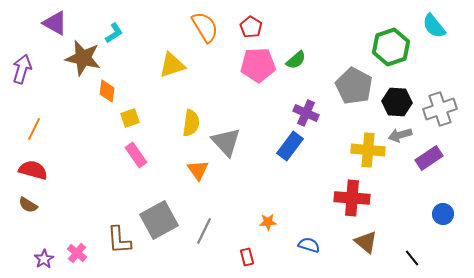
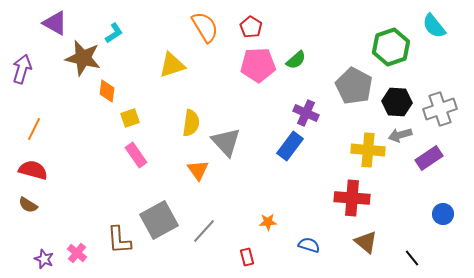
gray line: rotated 16 degrees clockwise
purple star: rotated 18 degrees counterclockwise
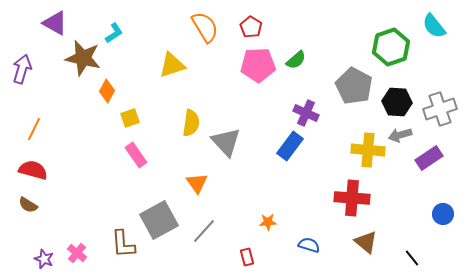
orange diamond: rotated 20 degrees clockwise
orange triangle: moved 1 px left, 13 px down
brown L-shape: moved 4 px right, 4 px down
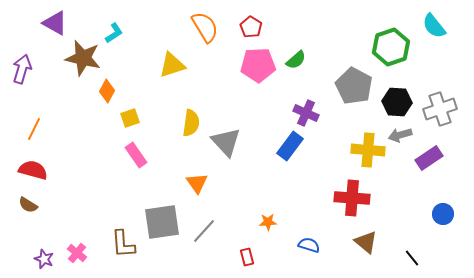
gray square: moved 3 px right, 2 px down; rotated 21 degrees clockwise
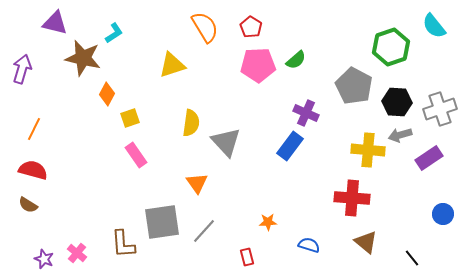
purple triangle: rotated 16 degrees counterclockwise
orange diamond: moved 3 px down
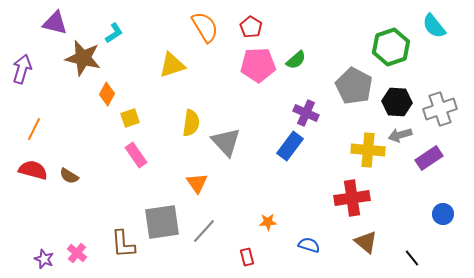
red cross: rotated 12 degrees counterclockwise
brown semicircle: moved 41 px right, 29 px up
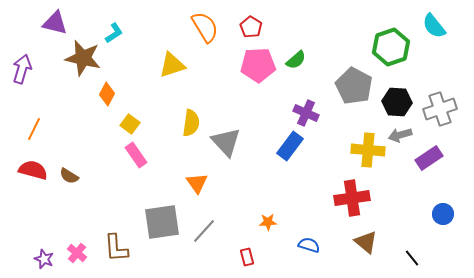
yellow square: moved 6 px down; rotated 36 degrees counterclockwise
brown L-shape: moved 7 px left, 4 px down
